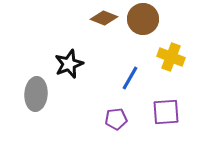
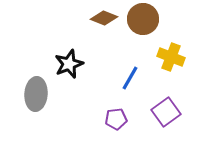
purple square: rotated 32 degrees counterclockwise
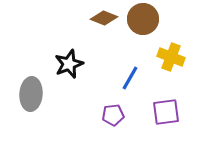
gray ellipse: moved 5 px left
purple square: rotated 28 degrees clockwise
purple pentagon: moved 3 px left, 4 px up
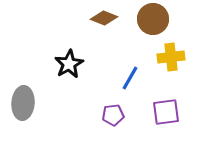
brown circle: moved 10 px right
yellow cross: rotated 28 degrees counterclockwise
black star: rotated 8 degrees counterclockwise
gray ellipse: moved 8 px left, 9 px down
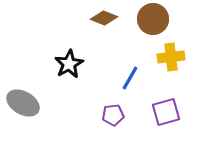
gray ellipse: rotated 64 degrees counterclockwise
purple square: rotated 8 degrees counterclockwise
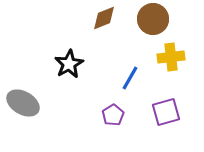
brown diamond: rotated 44 degrees counterclockwise
purple pentagon: rotated 25 degrees counterclockwise
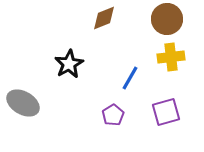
brown circle: moved 14 px right
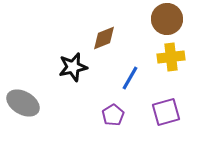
brown diamond: moved 20 px down
black star: moved 4 px right, 3 px down; rotated 16 degrees clockwise
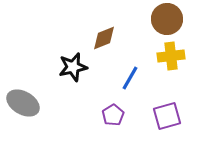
yellow cross: moved 1 px up
purple square: moved 1 px right, 4 px down
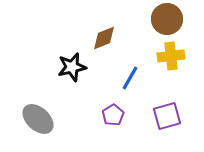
black star: moved 1 px left
gray ellipse: moved 15 px right, 16 px down; rotated 12 degrees clockwise
